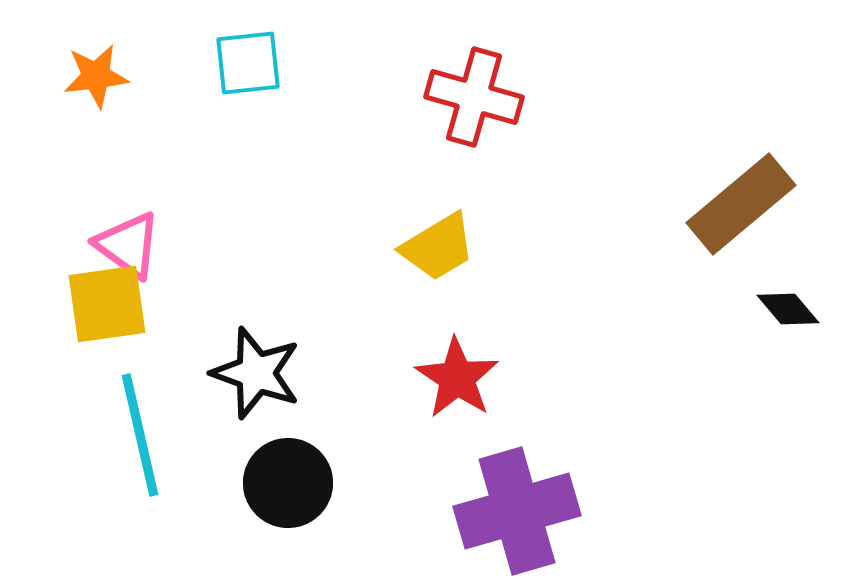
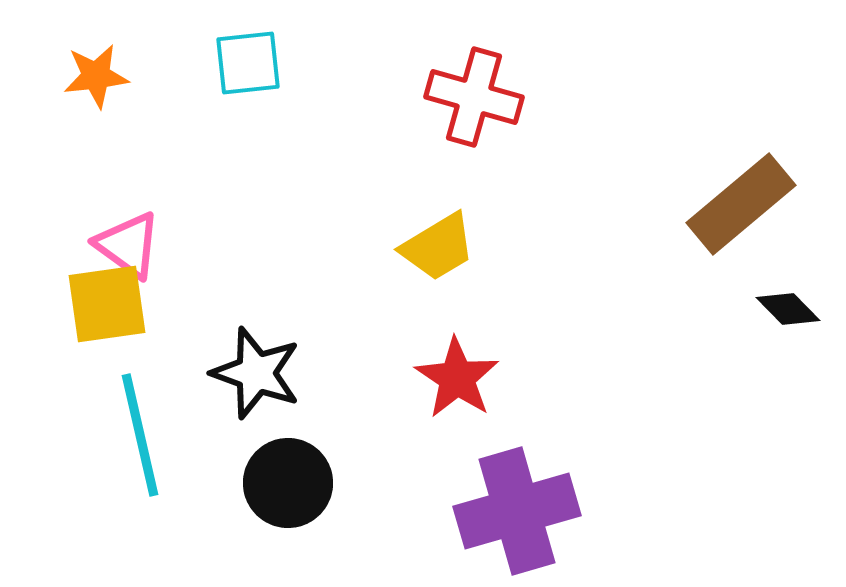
black diamond: rotated 4 degrees counterclockwise
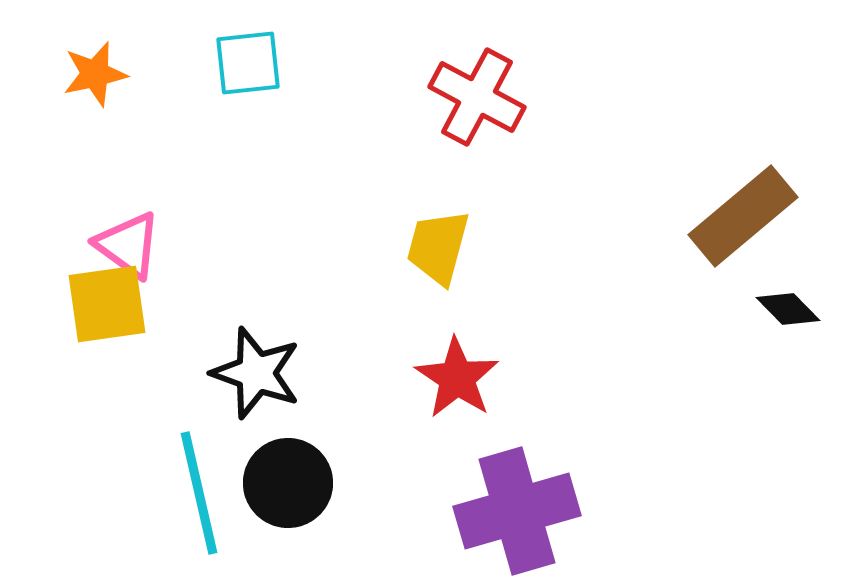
orange star: moved 1 px left, 2 px up; rotated 6 degrees counterclockwise
red cross: moved 3 px right; rotated 12 degrees clockwise
brown rectangle: moved 2 px right, 12 px down
yellow trapezoid: rotated 136 degrees clockwise
cyan line: moved 59 px right, 58 px down
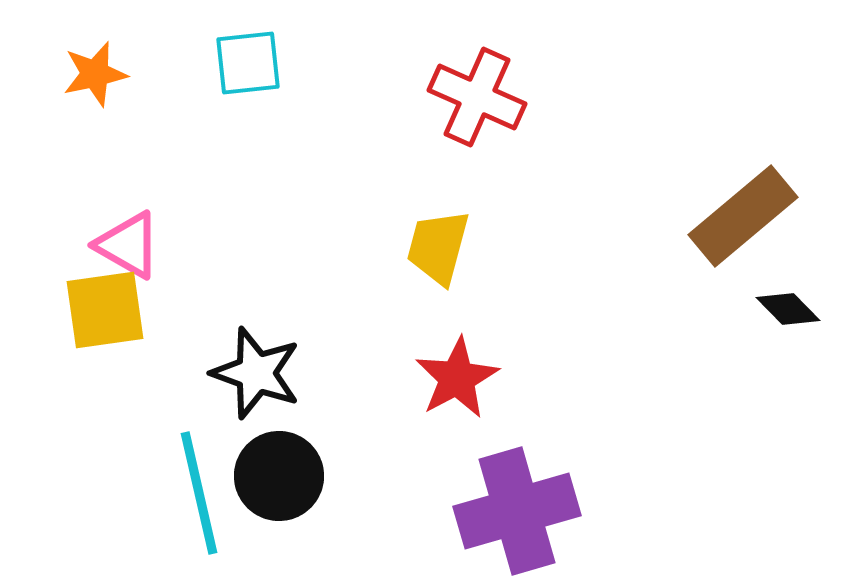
red cross: rotated 4 degrees counterclockwise
pink triangle: rotated 6 degrees counterclockwise
yellow square: moved 2 px left, 6 px down
red star: rotated 10 degrees clockwise
black circle: moved 9 px left, 7 px up
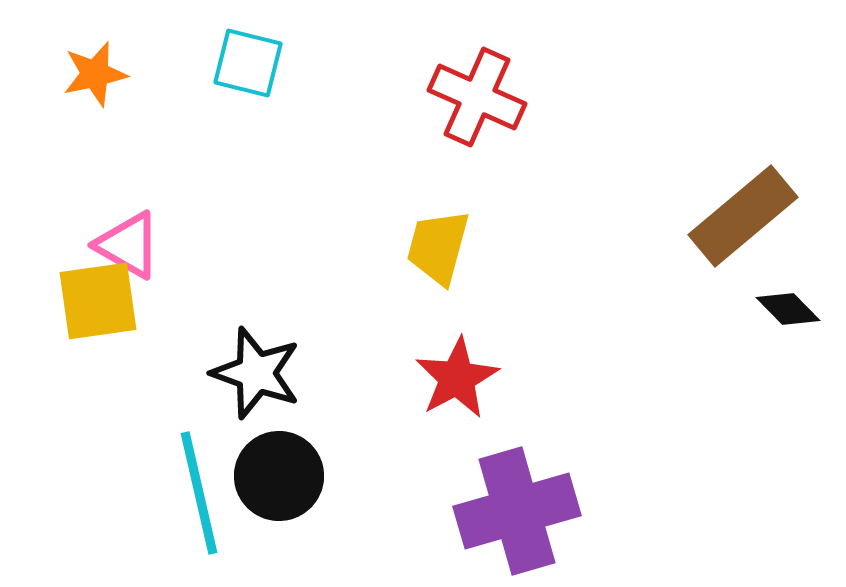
cyan square: rotated 20 degrees clockwise
yellow square: moved 7 px left, 9 px up
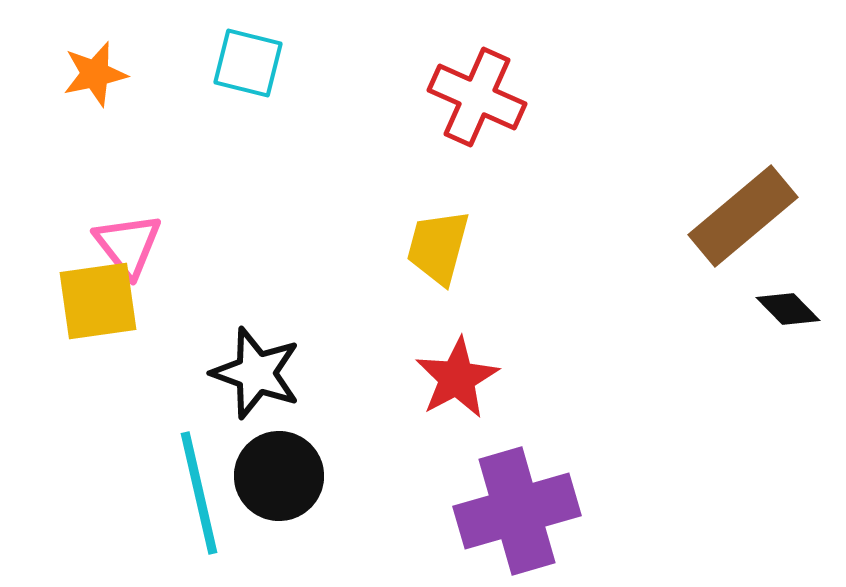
pink triangle: rotated 22 degrees clockwise
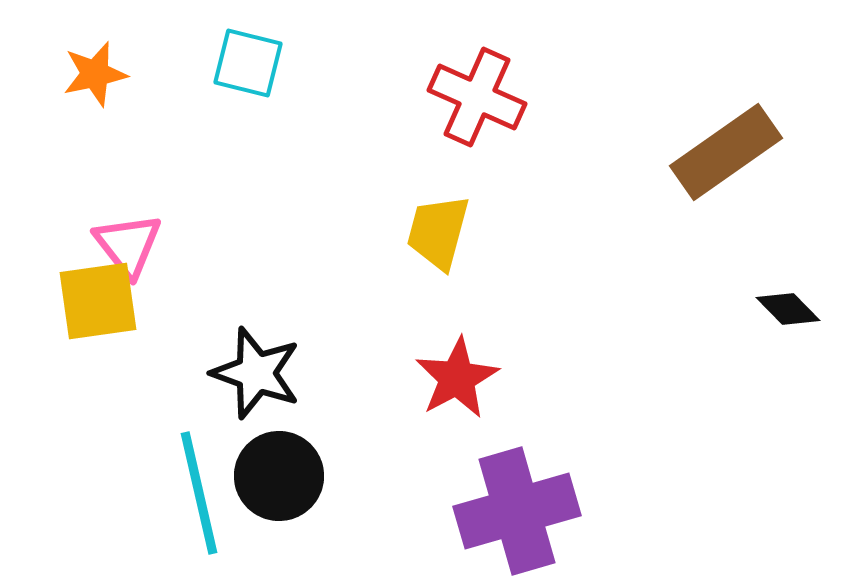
brown rectangle: moved 17 px left, 64 px up; rotated 5 degrees clockwise
yellow trapezoid: moved 15 px up
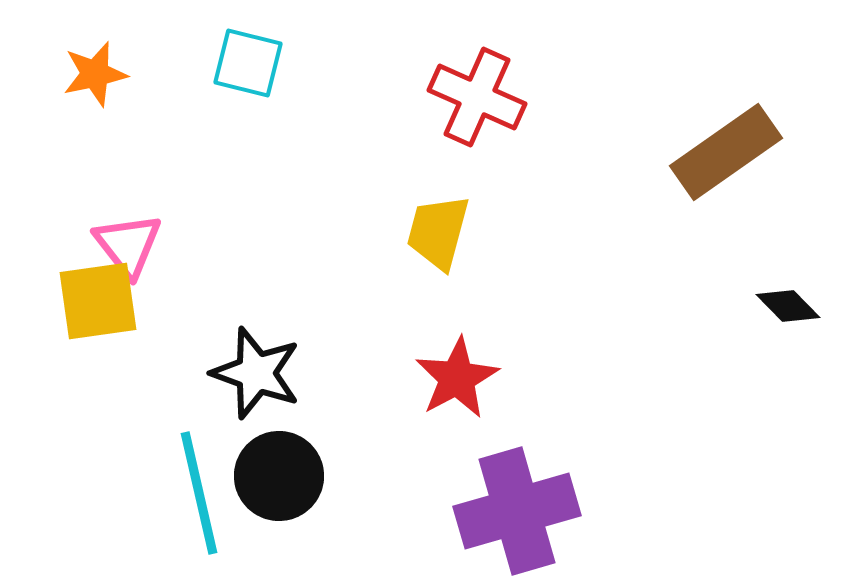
black diamond: moved 3 px up
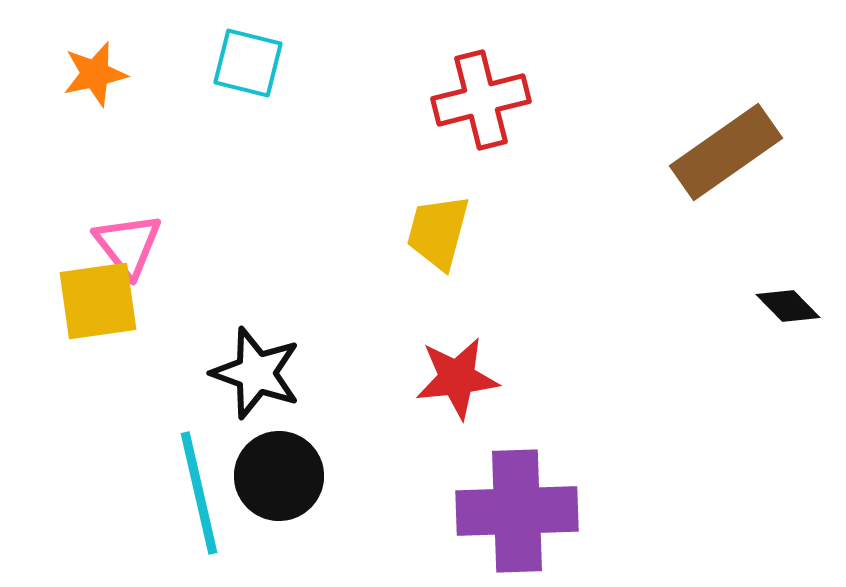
red cross: moved 4 px right, 3 px down; rotated 38 degrees counterclockwise
red star: rotated 22 degrees clockwise
purple cross: rotated 14 degrees clockwise
